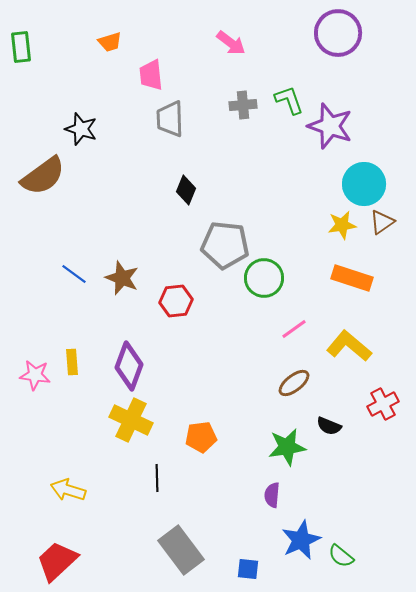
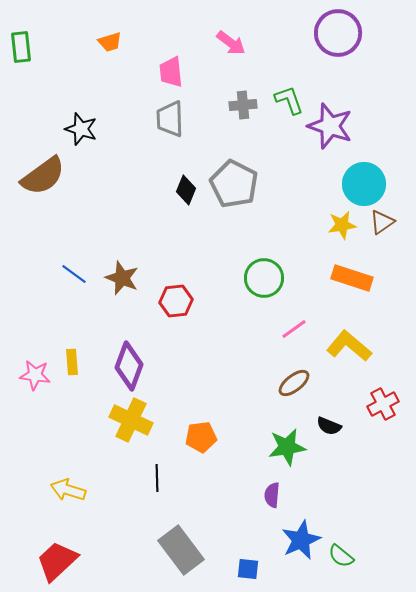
pink trapezoid: moved 20 px right, 3 px up
gray pentagon: moved 9 px right, 61 px up; rotated 21 degrees clockwise
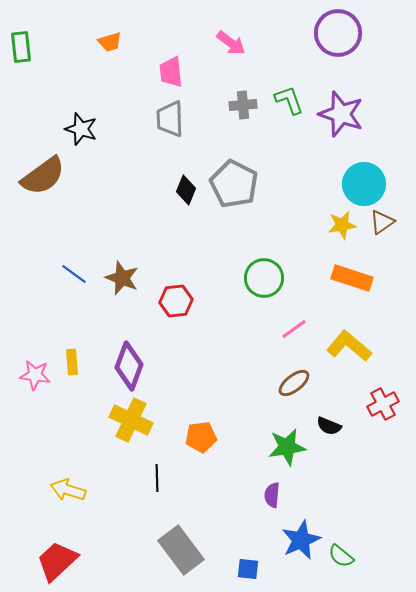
purple star: moved 11 px right, 12 px up
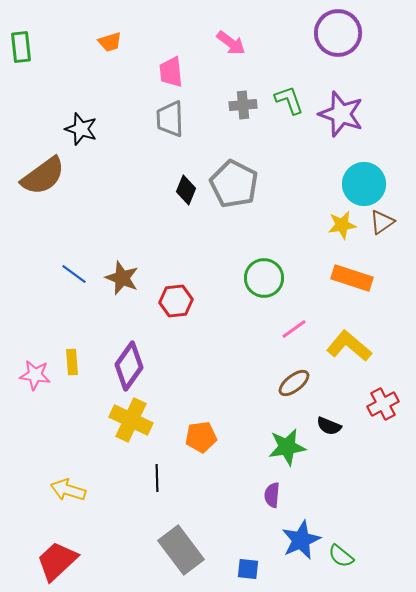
purple diamond: rotated 15 degrees clockwise
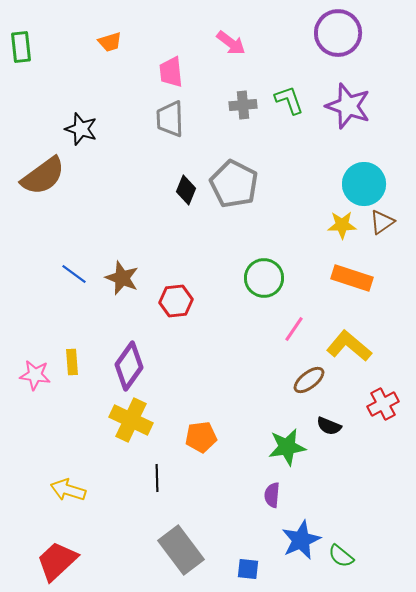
purple star: moved 7 px right, 8 px up
yellow star: rotated 8 degrees clockwise
pink line: rotated 20 degrees counterclockwise
brown ellipse: moved 15 px right, 3 px up
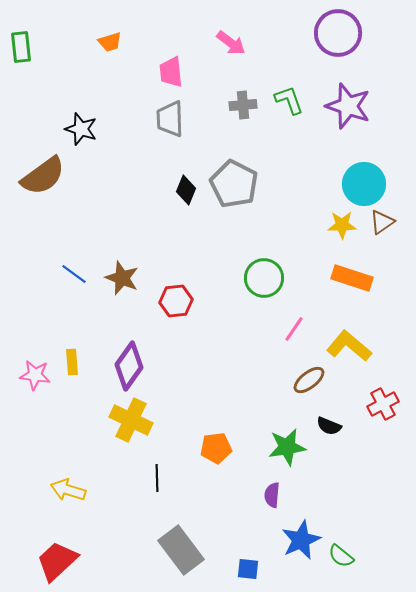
orange pentagon: moved 15 px right, 11 px down
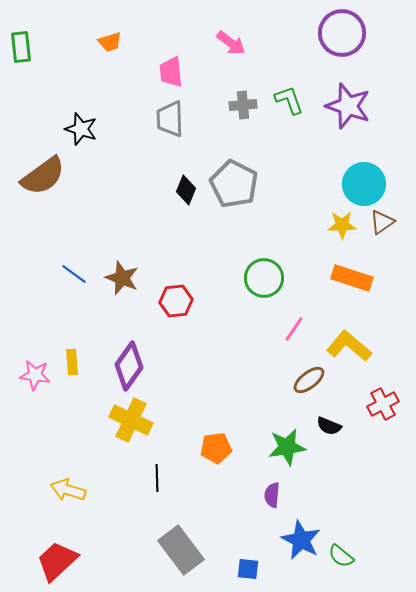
purple circle: moved 4 px right
blue star: rotated 21 degrees counterclockwise
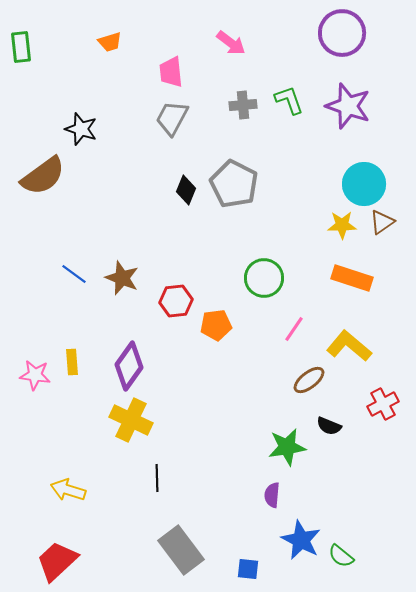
gray trapezoid: moved 2 px right, 1 px up; rotated 30 degrees clockwise
orange pentagon: moved 123 px up
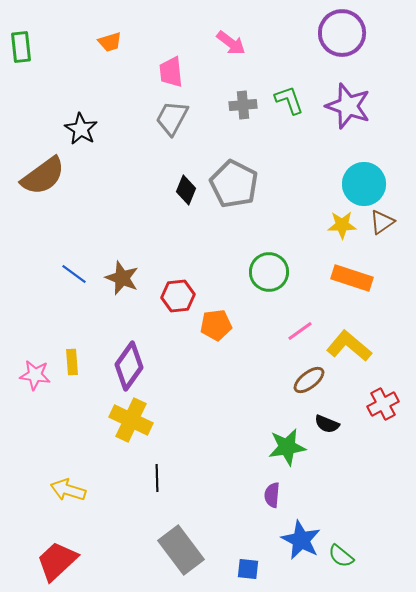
black star: rotated 12 degrees clockwise
green circle: moved 5 px right, 6 px up
red hexagon: moved 2 px right, 5 px up
pink line: moved 6 px right, 2 px down; rotated 20 degrees clockwise
black semicircle: moved 2 px left, 2 px up
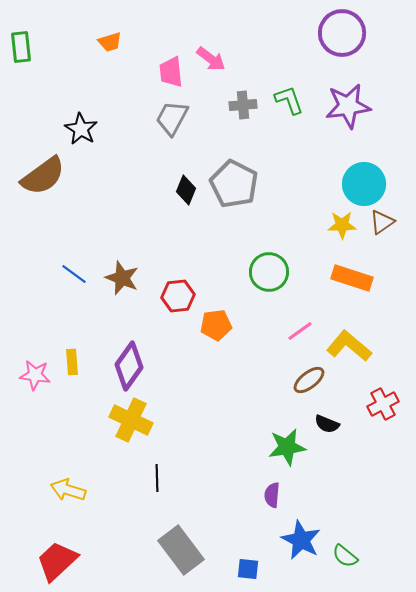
pink arrow: moved 20 px left, 16 px down
purple star: rotated 27 degrees counterclockwise
green semicircle: moved 4 px right
